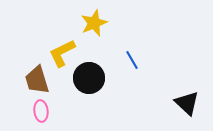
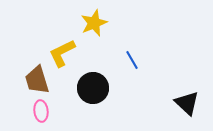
black circle: moved 4 px right, 10 px down
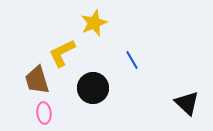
pink ellipse: moved 3 px right, 2 px down
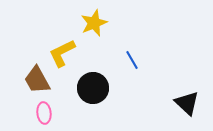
brown trapezoid: rotated 12 degrees counterclockwise
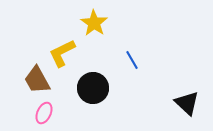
yellow star: rotated 16 degrees counterclockwise
pink ellipse: rotated 30 degrees clockwise
